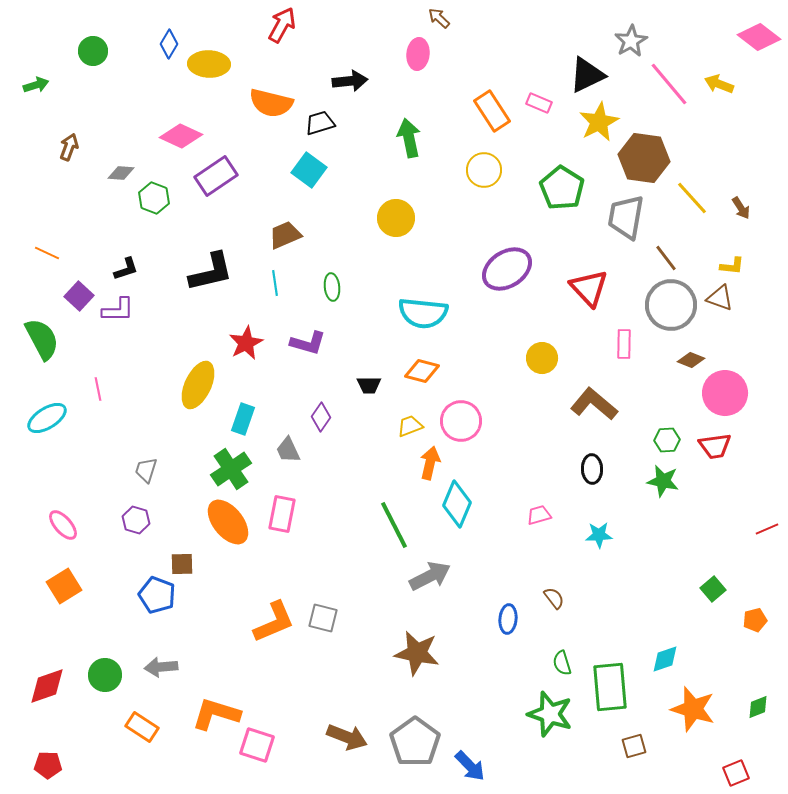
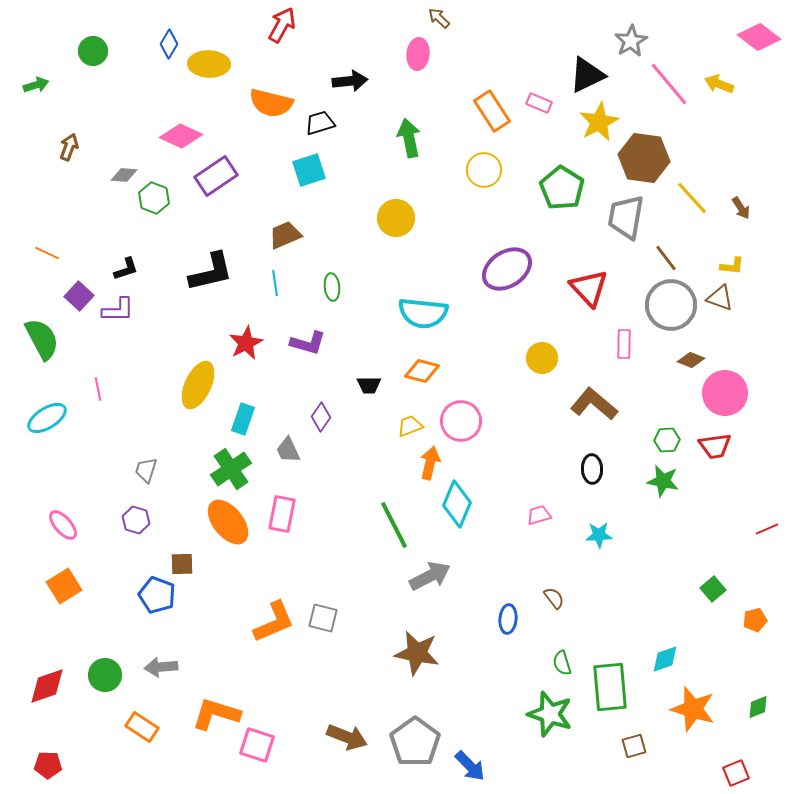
cyan square at (309, 170): rotated 36 degrees clockwise
gray diamond at (121, 173): moved 3 px right, 2 px down
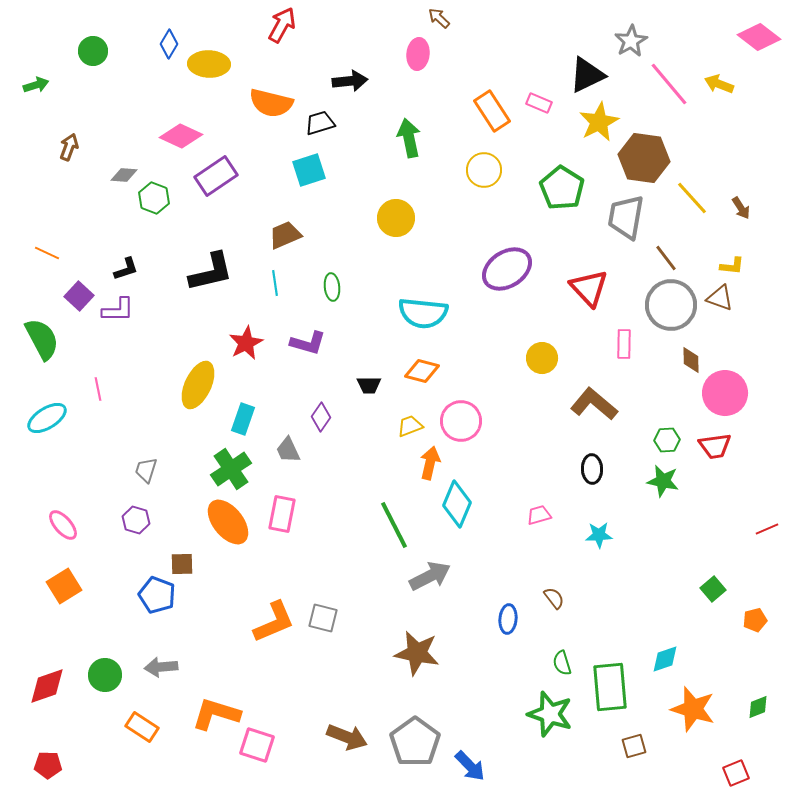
brown diamond at (691, 360): rotated 68 degrees clockwise
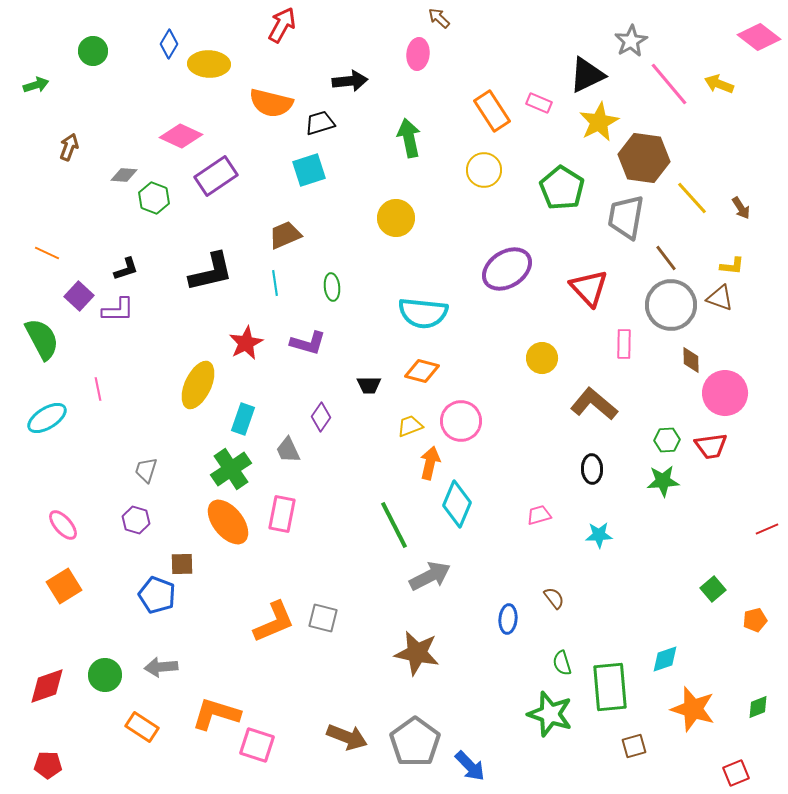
red trapezoid at (715, 446): moved 4 px left
green star at (663, 481): rotated 16 degrees counterclockwise
